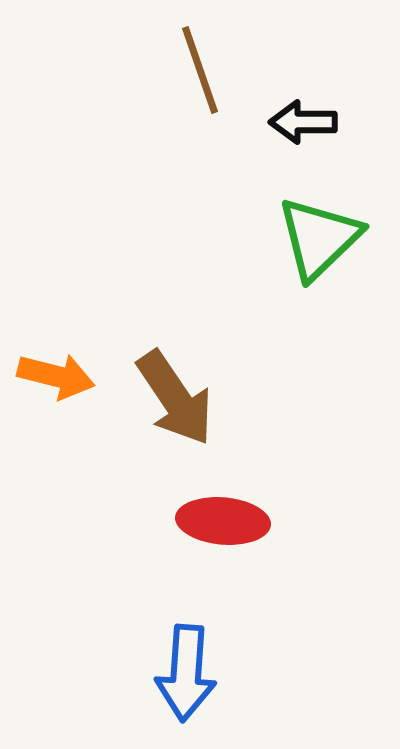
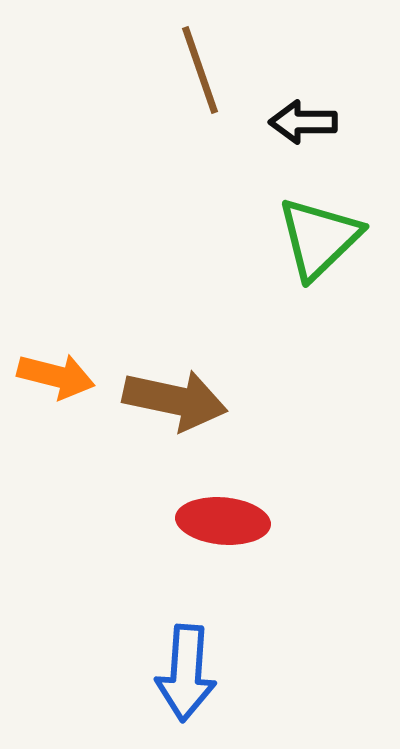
brown arrow: moved 2 px down; rotated 44 degrees counterclockwise
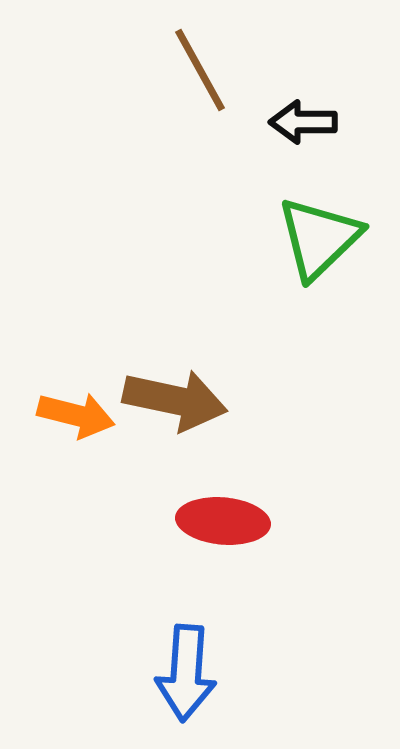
brown line: rotated 10 degrees counterclockwise
orange arrow: moved 20 px right, 39 px down
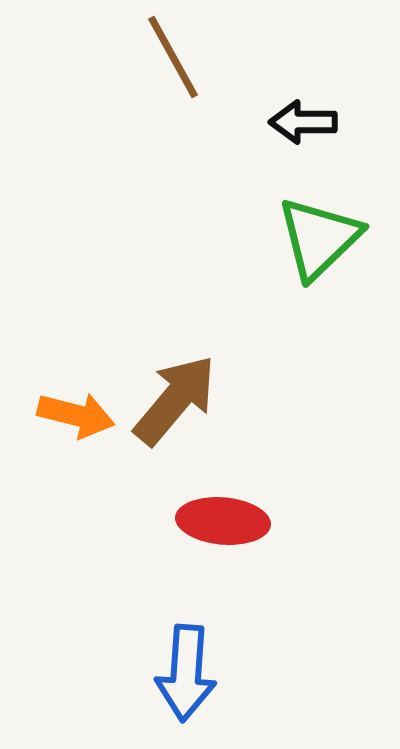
brown line: moved 27 px left, 13 px up
brown arrow: rotated 62 degrees counterclockwise
